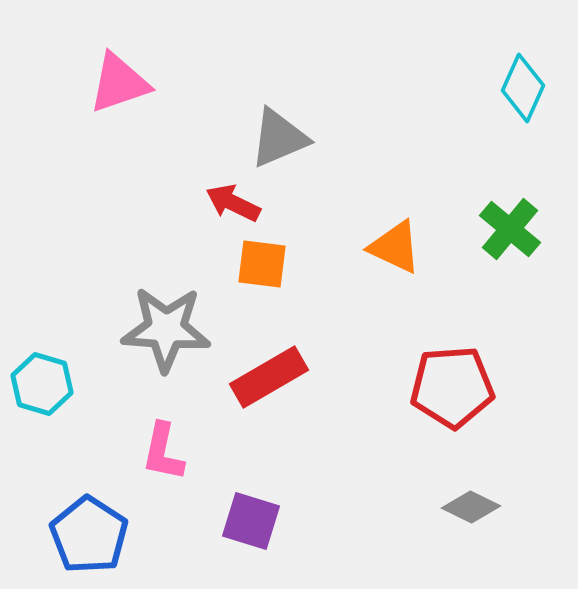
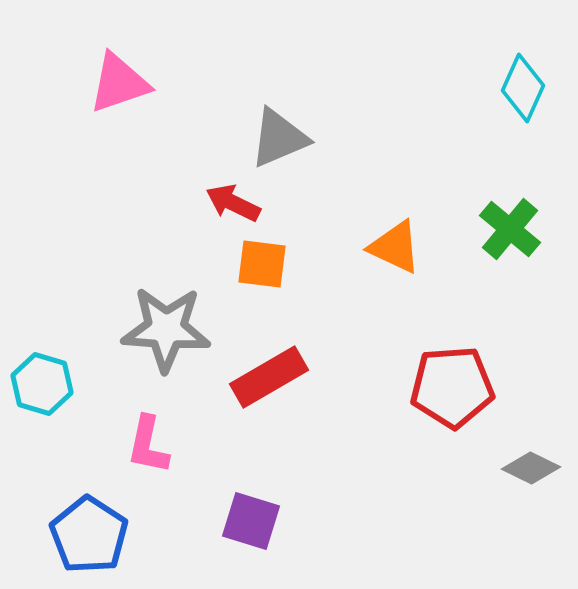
pink L-shape: moved 15 px left, 7 px up
gray diamond: moved 60 px right, 39 px up
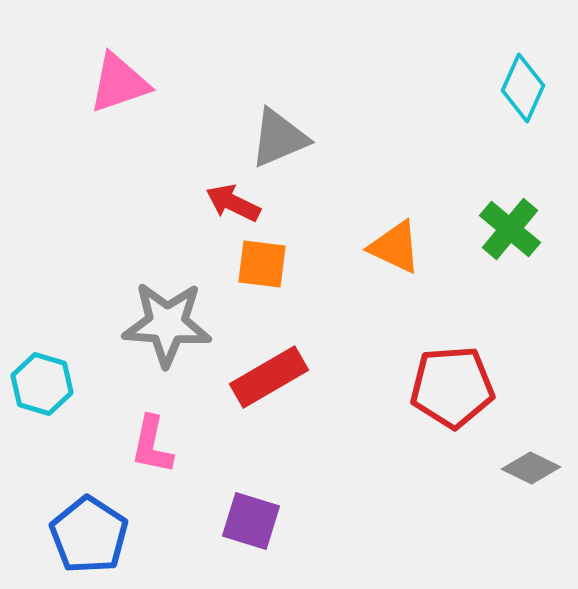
gray star: moved 1 px right, 5 px up
pink L-shape: moved 4 px right
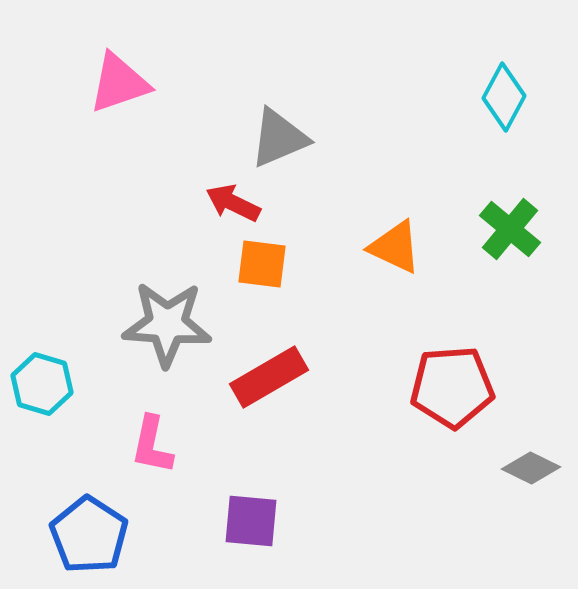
cyan diamond: moved 19 px left, 9 px down; rotated 4 degrees clockwise
purple square: rotated 12 degrees counterclockwise
